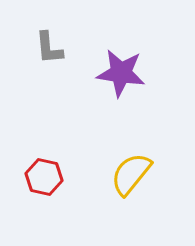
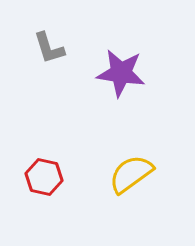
gray L-shape: rotated 12 degrees counterclockwise
yellow semicircle: rotated 15 degrees clockwise
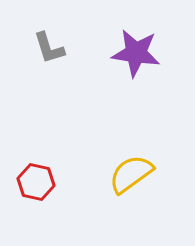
purple star: moved 15 px right, 20 px up
red hexagon: moved 8 px left, 5 px down
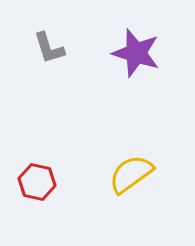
purple star: rotated 9 degrees clockwise
red hexagon: moved 1 px right
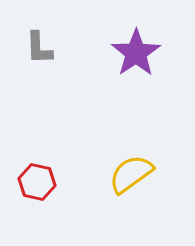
gray L-shape: moved 10 px left; rotated 15 degrees clockwise
purple star: rotated 21 degrees clockwise
